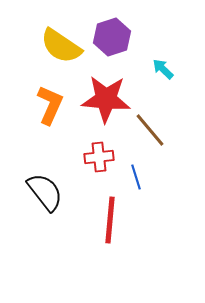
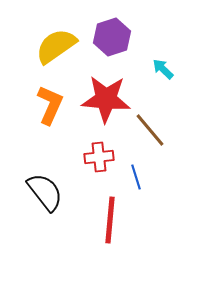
yellow semicircle: moved 5 px left; rotated 111 degrees clockwise
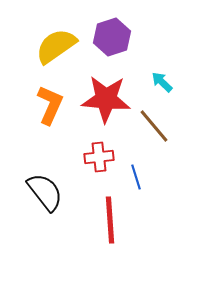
cyan arrow: moved 1 px left, 13 px down
brown line: moved 4 px right, 4 px up
red line: rotated 9 degrees counterclockwise
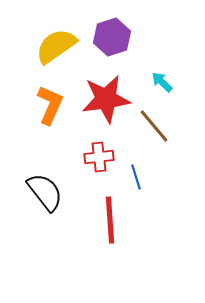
red star: rotated 12 degrees counterclockwise
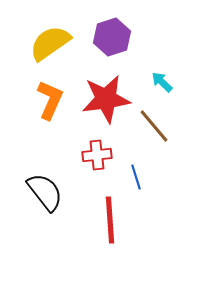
yellow semicircle: moved 6 px left, 3 px up
orange L-shape: moved 5 px up
red cross: moved 2 px left, 2 px up
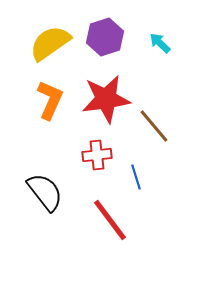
purple hexagon: moved 7 px left
cyan arrow: moved 2 px left, 39 px up
red line: rotated 33 degrees counterclockwise
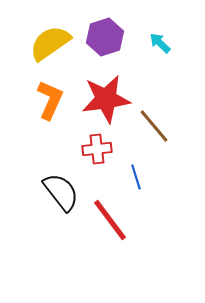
red cross: moved 6 px up
black semicircle: moved 16 px right
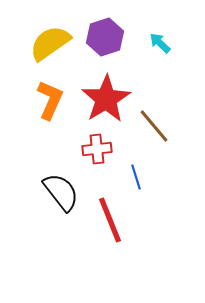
red star: rotated 24 degrees counterclockwise
red line: rotated 15 degrees clockwise
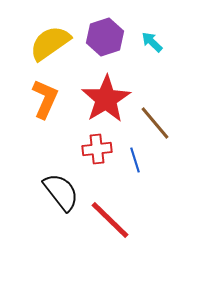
cyan arrow: moved 8 px left, 1 px up
orange L-shape: moved 5 px left, 1 px up
brown line: moved 1 px right, 3 px up
blue line: moved 1 px left, 17 px up
red line: rotated 24 degrees counterclockwise
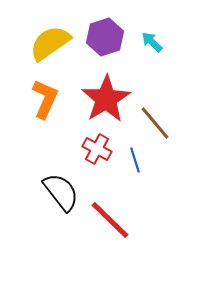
red cross: rotated 36 degrees clockwise
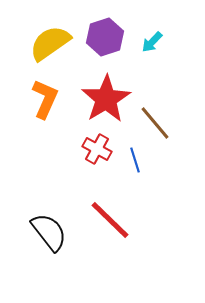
cyan arrow: rotated 90 degrees counterclockwise
black semicircle: moved 12 px left, 40 px down
